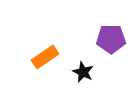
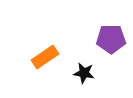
black star: moved 1 px right, 1 px down; rotated 15 degrees counterclockwise
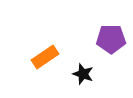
black star: moved 1 px left, 1 px down; rotated 10 degrees clockwise
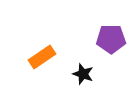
orange rectangle: moved 3 px left
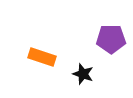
orange rectangle: rotated 52 degrees clockwise
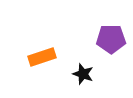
orange rectangle: rotated 36 degrees counterclockwise
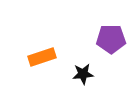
black star: rotated 25 degrees counterclockwise
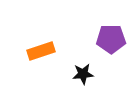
orange rectangle: moved 1 px left, 6 px up
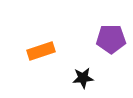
black star: moved 4 px down
